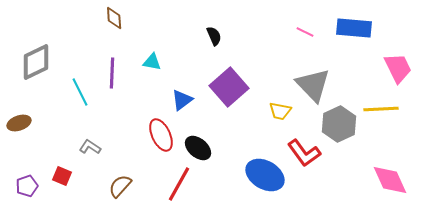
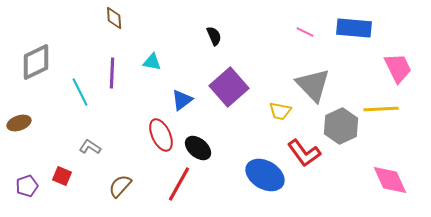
gray hexagon: moved 2 px right, 2 px down
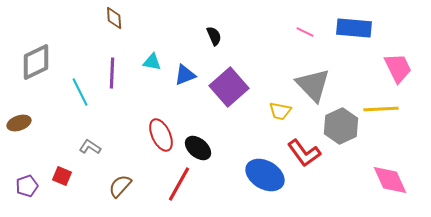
blue triangle: moved 3 px right, 25 px up; rotated 15 degrees clockwise
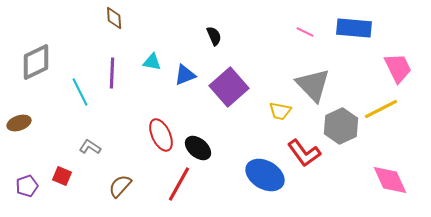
yellow line: rotated 24 degrees counterclockwise
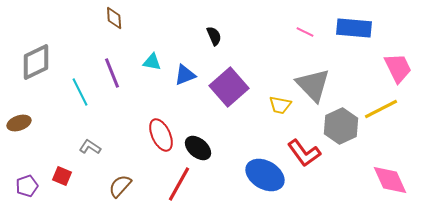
purple line: rotated 24 degrees counterclockwise
yellow trapezoid: moved 6 px up
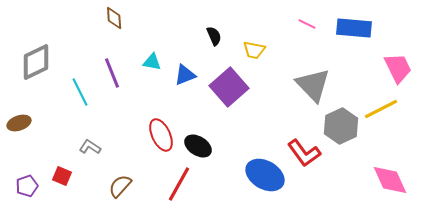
pink line: moved 2 px right, 8 px up
yellow trapezoid: moved 26 px left, 55 px up
black ellipse: moved 2 px up; rotated 8 degrees counterclockwise
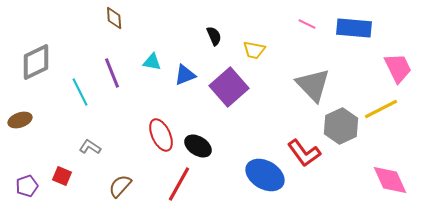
brown ellipse: moved 1 px right, 3 px up
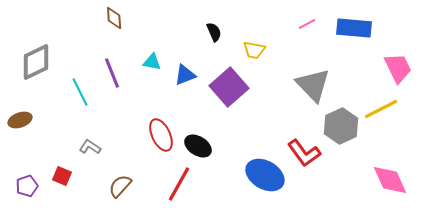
pink line: rotated 54 degrees counterclockwise
black semicircle: moved 4 px up
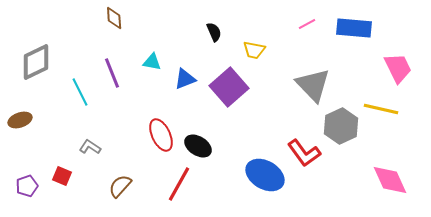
blue triangle: moved 4 px down
yellow line: rotated 40 degrees clockwise
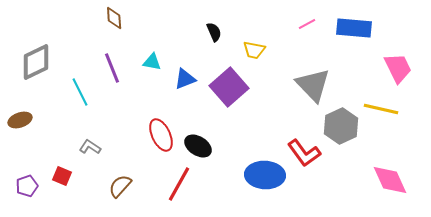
purple line: moved 5 px up
blue ellipse: rotated 27 degrees counterclockwise
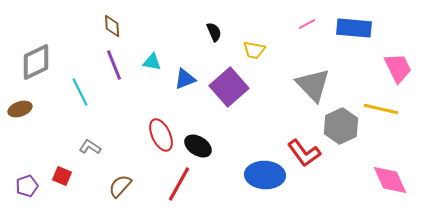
brown diamond: moved 2 px left, 8 px down
purple line: moved 2 px right, 3 px up
brown ellipse: moved 11 px up
